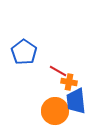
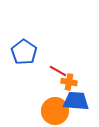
blue trapezoid: rotated 100 degrees clockwise
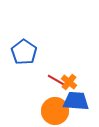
red line: moved 2 px left, 9 px down
orange cross: rotated 28 degrees clockwise
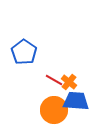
red line: moved 2 px left
orange circle: moved 1 px left, 1 px up
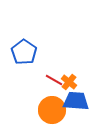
orange circle: moved 2 px left
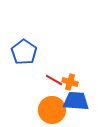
orange cross: moved 1 px right; rotated 21 degrees counterclockwise
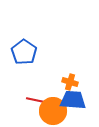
red line: moved 19 px left, 20 px down; rotated 18 degrees counterclockwise
blue trapezoid: moved 3 px left, 1 px up
orange circle: moved 1 px right, 1 px down
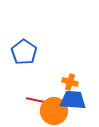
orange circle: moved 1 px right
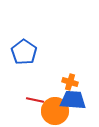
orange circle: moved 1 px right
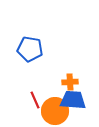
blue pentagon: moved 6 px right, 3 px up; rotated 25 degrees counterclockwise
orange cross: rotated 21 degrees counterclockwise
red line: rotated 54 degrees clockwise
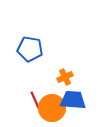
orange cross: moved 5 px left, 5 px up; rotated 21 degrees counterclockwise
orange circle: moved 3 px left, 3 px up
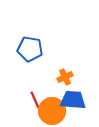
orange circle: moved 3 px down
